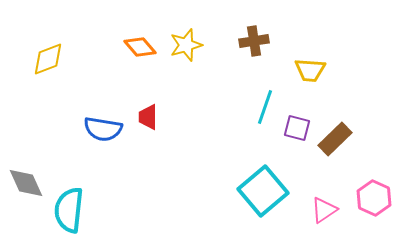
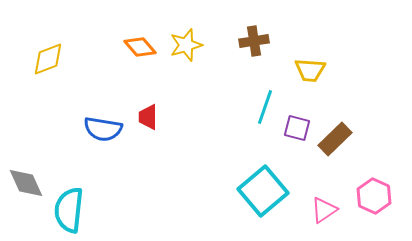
pink hexagon: moved 2 px up
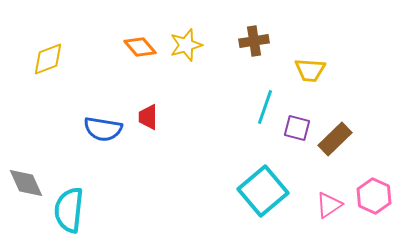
pink triangle: moved 5 px right, 5 px up
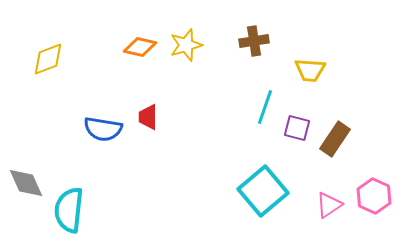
orange diamond: rotated 36 degrees counterclockwise
brown rectangle: rotated 12 degrees counterclockwise
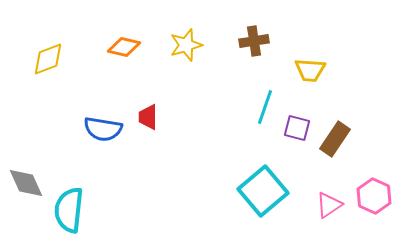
orange diamond: moved 16 px left
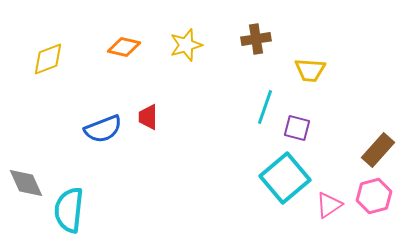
brown cross: moved 2 px right, 2 px up
blue semicircle: rotated 30 degrees counterclockwise
brown rectangle: moved 43 px right, 11 px down; rotated 8 degrees clockwise
cyan square: moved 22 px right, 13 px up
pink hexagon: rotated 20 degrees clockwise
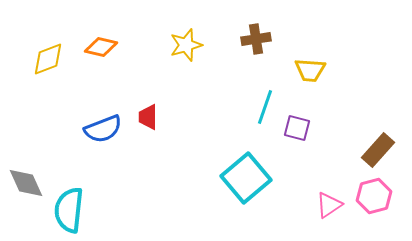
orange diamond: moved 23 px left
cyan square: moved 39 px left
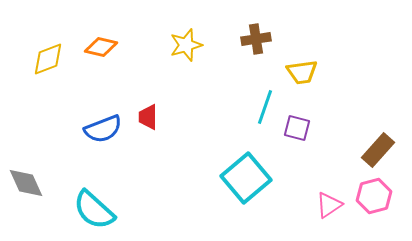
yellow trapezoid: moved 8 px left, 2 px down; rotated 12 degrees counterclockwise
cyan semicircle: moved 25 px right; rotated 54 degrees counterclockwise
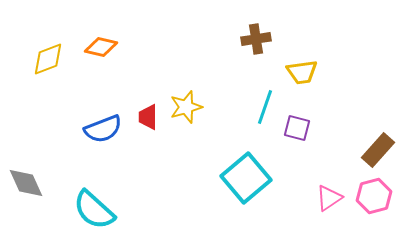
yellow star: moved 62 px down
pink triangle: moved 7 px up
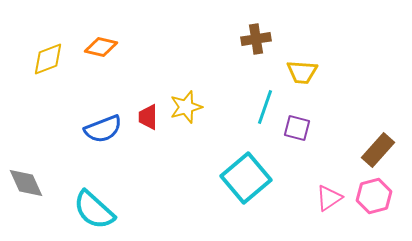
yellow trapezoid: rotated 12 degrees clockwise
